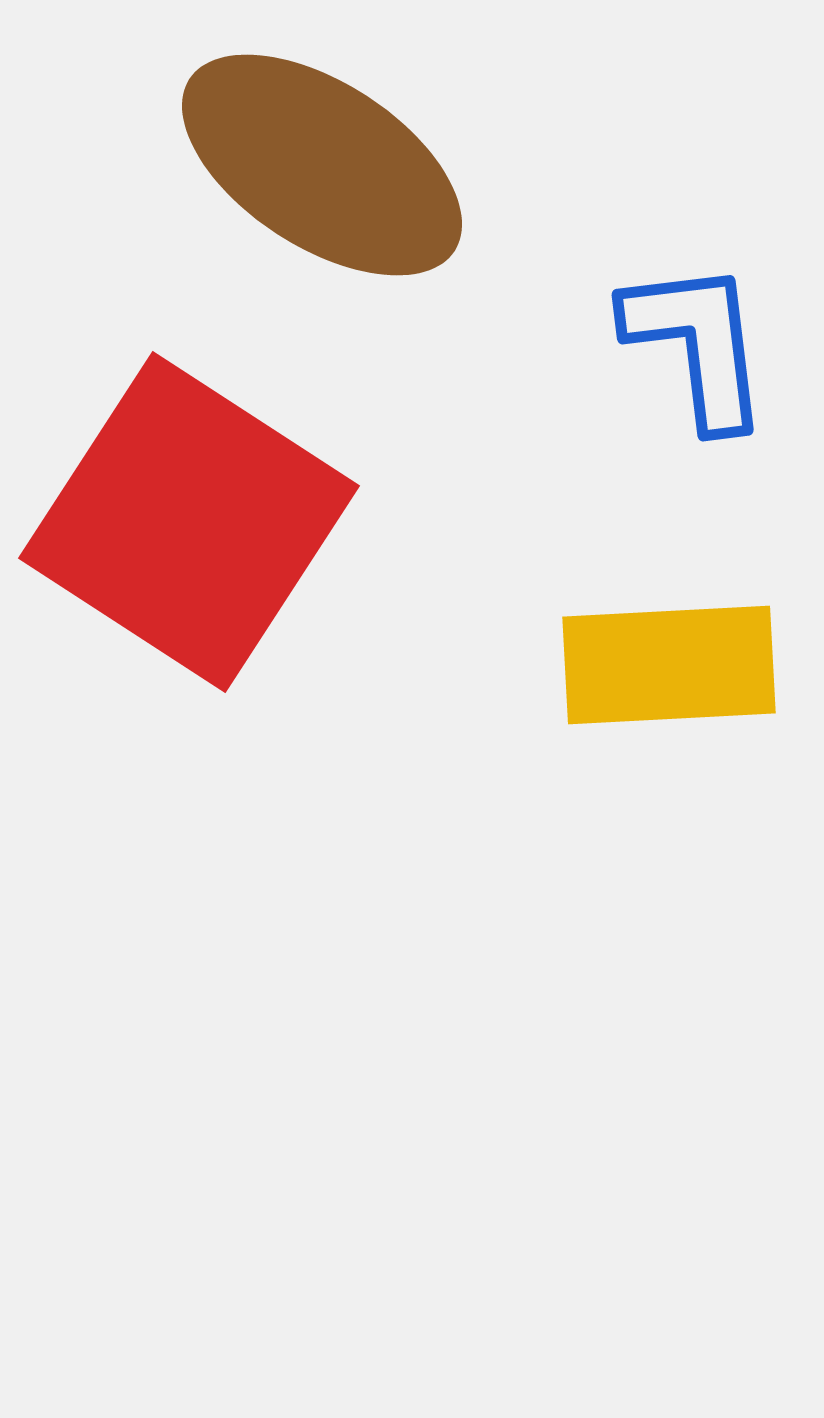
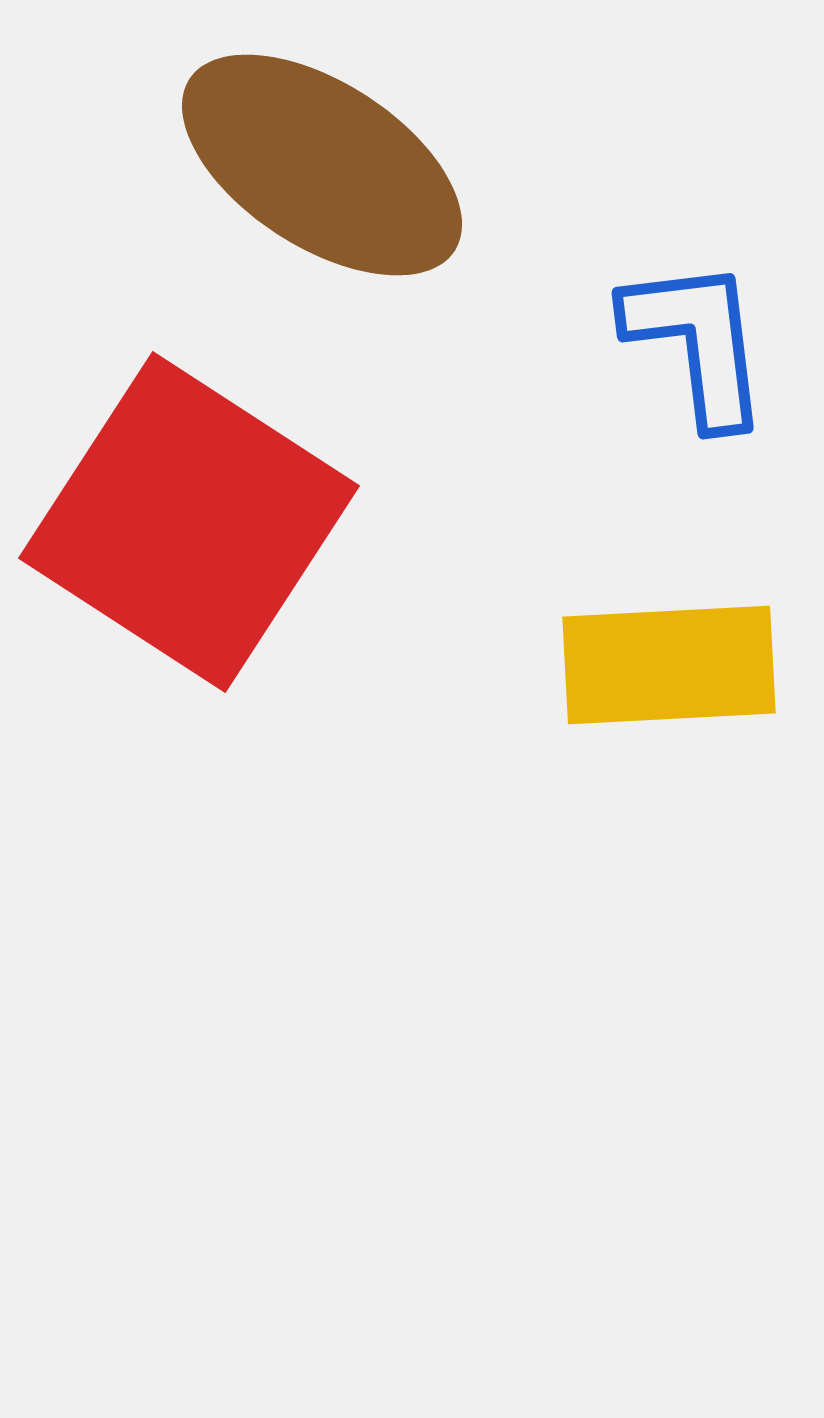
blue L-shape: moved 2 px up
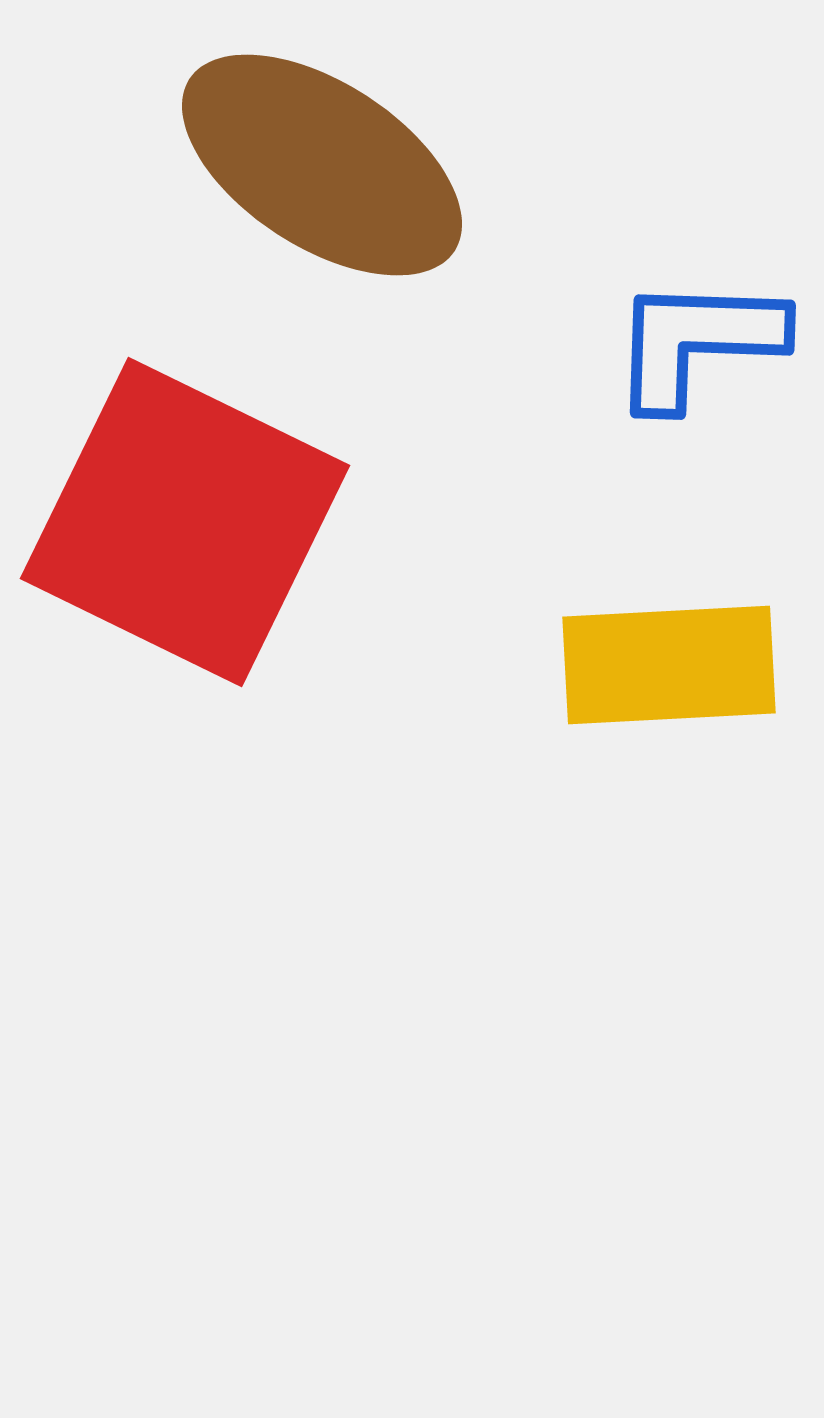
blue L-shape: rotated 81 degrees counterclockwise
red square: moved 4 px left; rotated 7 degrees counterclockwise
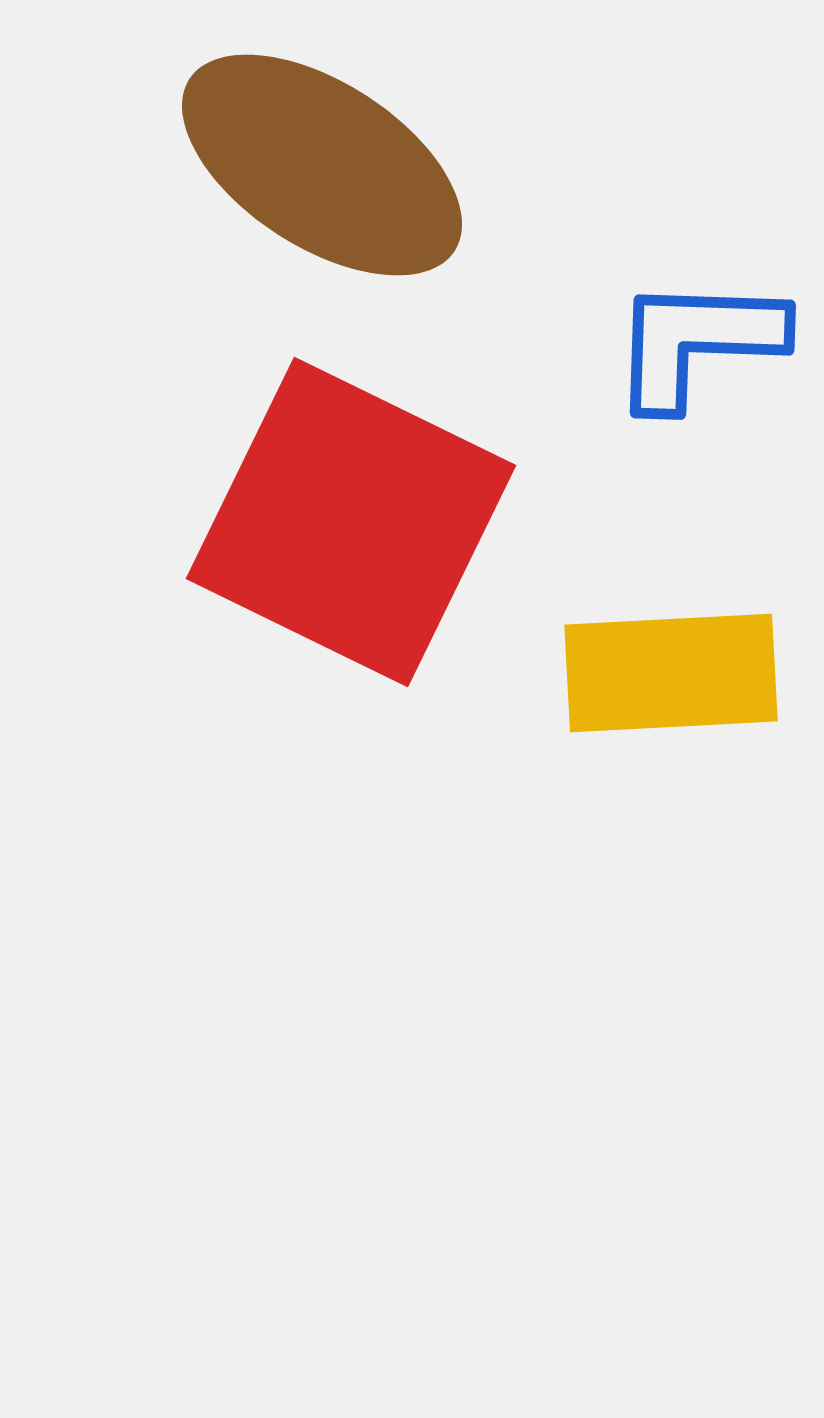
red square: moved 166 px right
yellow rectangle: moved 2 px right, 8 px down
